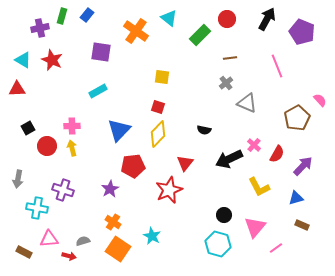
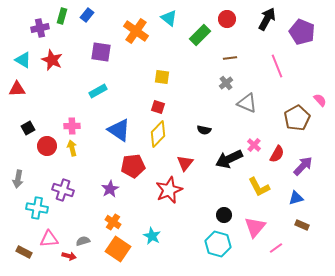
blue triangle at (119, 130): rotated 40 degrees counterclockwise
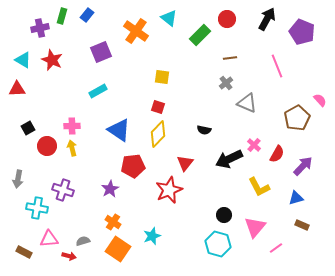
purple square at (101, 52): rotated 30 degrees counterclockwise
cyan star at (152, 236): rotated 24 degrees clockwise
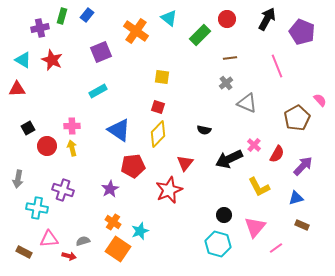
cyan star at (152, 236): moved 12 px left, 5 px up
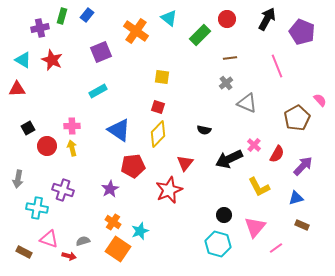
pink triangle at (49, 239): rotated 24 degrees clockwise
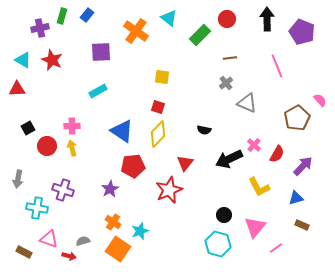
black arrow at (267, 19): rotated 30 degrees counterclockwise
purple square at (101, 52): rotated 20 degrees clockwise
blue triangle at (119, 130): moved 3 px right, 1 px down
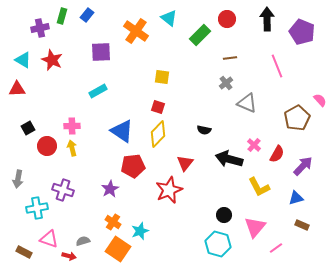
black arrow at (229, 159): rotated 40 degrees clockwise
cyan cross at (37, 208): rotated 20 degrees counterclockwise
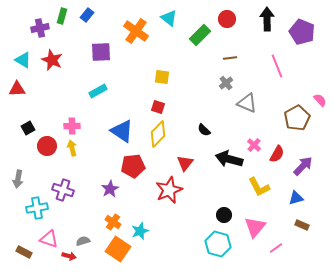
black semicircle at (204, 130): rotated 32 degrees clockwise
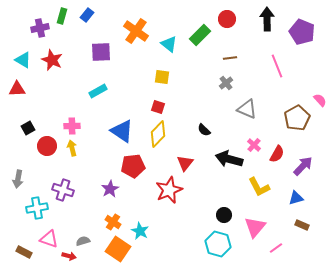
cyan triangle at (169, 18): moved 26 px down
gray triangle at (247, 103): moved 6 px down
cyan star at (140, 231): rotated 24 degrees counterclockwise
